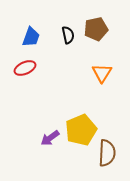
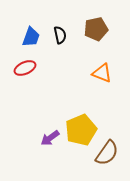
black semicircle: moved 8 px left
orange triangle: rotated 40 degrees counterclockwise
brown semicircle: rotated 32 degrees clockwise
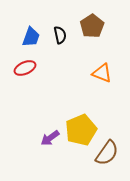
brown pentagon: moved 4 px left, 3 px up; rotated 20 degrees counterclockwise
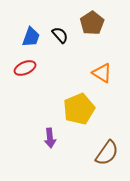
brown pentagon: moved 3 px up
black semicircle: rotated 30 degrees counterclockwise
orange triangle: rotated 10 degrees clockwise
yellow pentagon: moved 2 px left, 21 px up
purple arrow: rotated 60 degrees counterclockwise
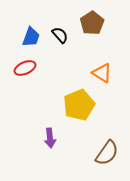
yellow pentagon: moved 4 px up
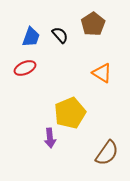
brown pentagon: moved 1 px right, 1 px down
yellow pentagon: moved 9 px left, 8 px down
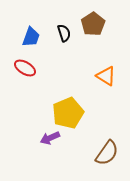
black semicircle: moved 4 px right, 2 px up; rotated 24 degrees clockwise
red ellipse: rotated 55 degrees clockwise
orange triangle: moved 4 px right, 3 px down
yellow pentagon: moved 2 px left
purple arrow: rotated 72 degrees clockwise
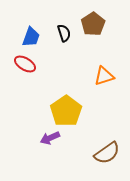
red ellipse: moved 4 px up
orange triangle: moved 2 px left; rotated 50 degrees counterclockwise
yellow pentagon: moved 2 px left, 2 px up; rotated 12 degrees counterclockwise
brown semicircle: rotated 20 degrees clockwise
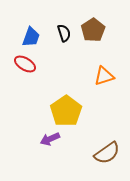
brown pentagon: moved 6 px down
purple arrow: moved 1 px down
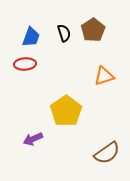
red ellipse: rotated 35 degrees counterclockwise
purple arrow: moved 17 px left
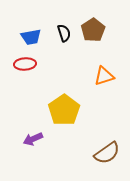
blue trapezoid: rotated 60 degrees clockwise
yellow pentagon: moved 2 px left, 1 px up
